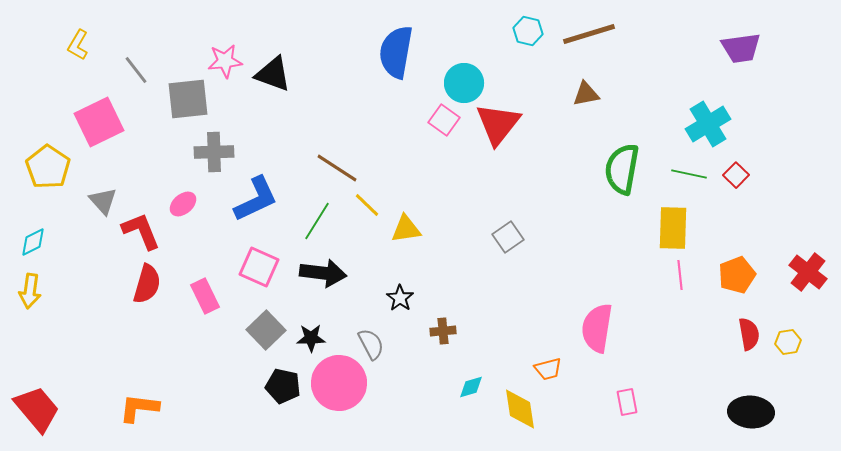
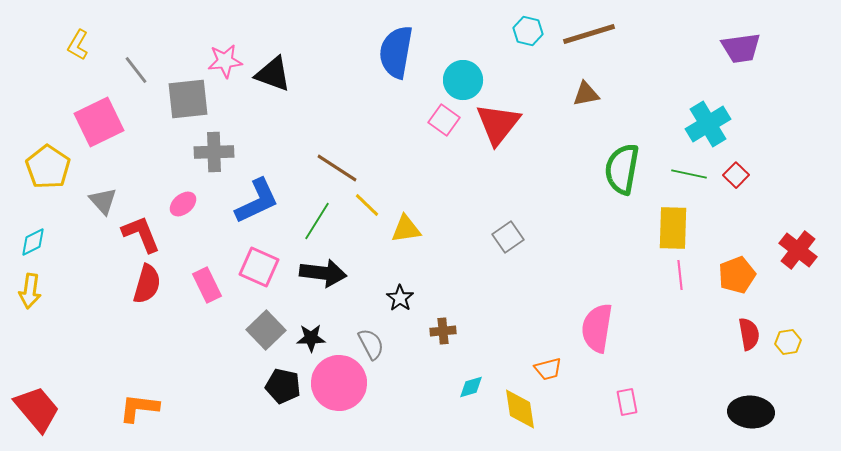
cyan circle at (464, 83): moved 1 px left, 3 px up
blue L-shape at (256, 199): moved 1 px right, 2 px down
red L-shape at (141, 231): moved 3 px down
red cross at (808, 272): moved 10 px left, 22 px up
pink rectangle at (205, 296): moved 2 px right, 11 px up
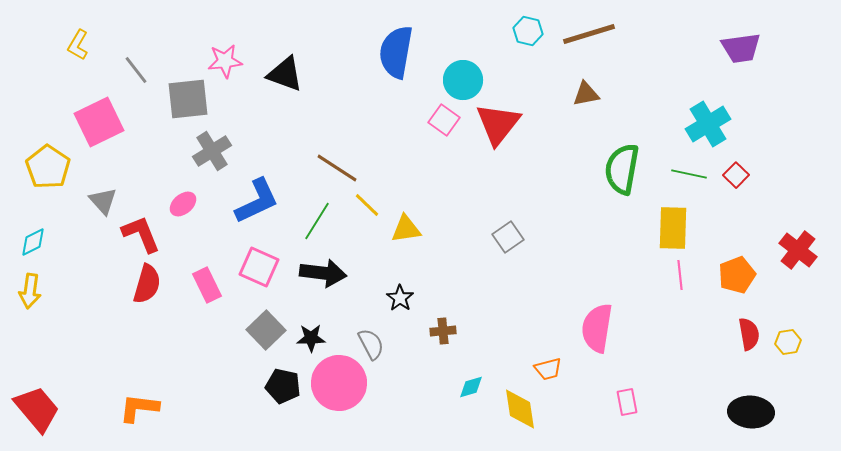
black triangle at (273, 74): moved 12 px right
gray cross at (214, 152): moved 2 px left, 1 px up; rotated 30 degrees counterclockwise
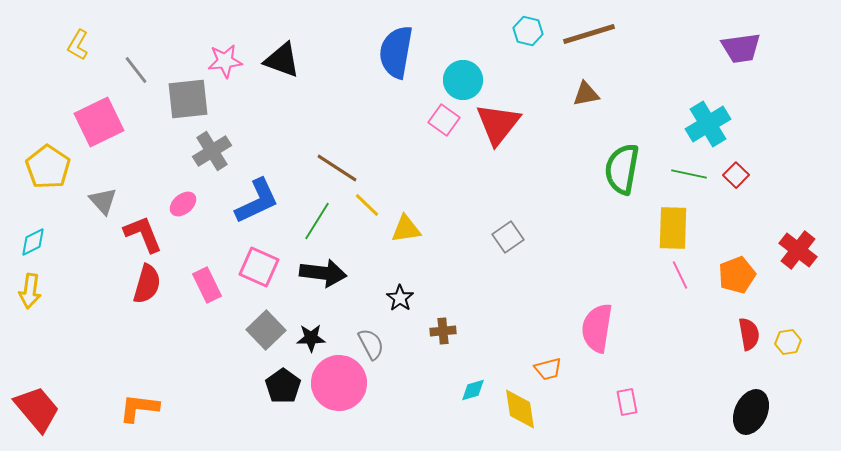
black triangle at (285, 74): moved 3 px left, 14 px up
red L-shape at (141, 234): moved 2 px right
pink line at (680, 275): rotated 20 degrees counterclockwise
black pentagon at (283, 386): rotated 24 degrees clockwise
cyan diamond at (471, 387): moved 2 px right, 3 px down
black ellipse at (751, 412): rotated 69 degrees counterclockwise
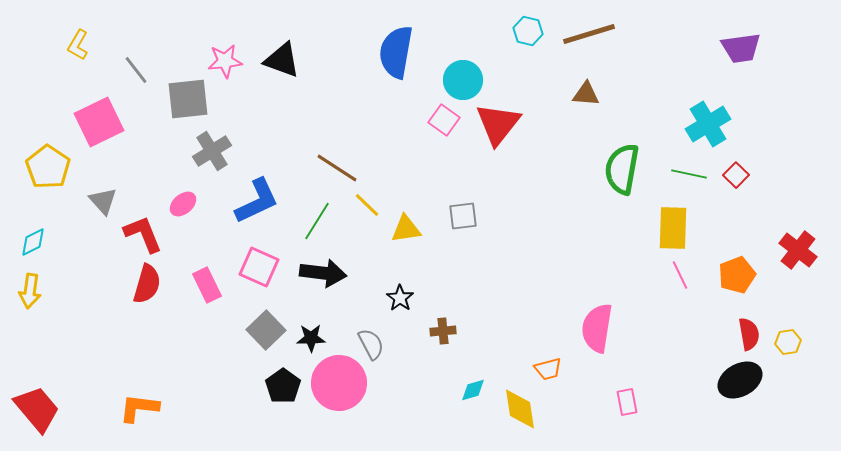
brown triangle at (586, 94): rotated 16 degrees clockwise
gray square at (508, 237): moved 45 px left, 21 px up; rotated 28 degrees clockwise
black ellipse at (751, 412): moved 11 px left, 32 px up; rotated 36 degrees clockwise
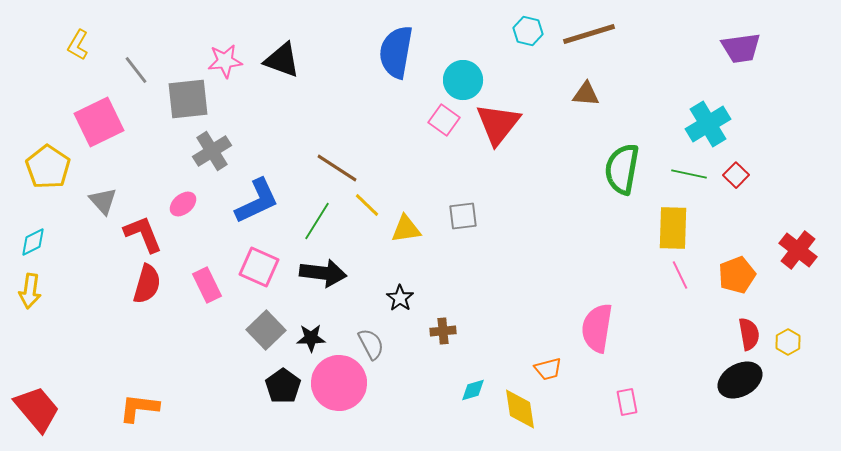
yellow hexagon at (788, 342): rotated 20 degrees counterclockwise
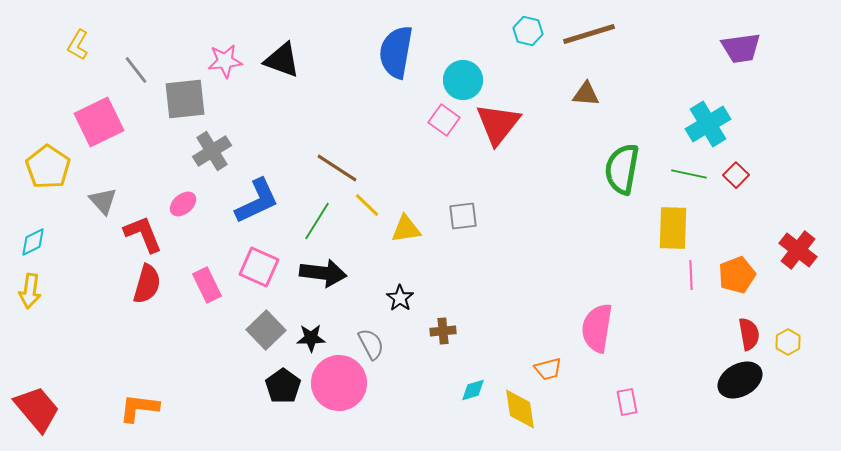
gray square at (188, 99): moved 3 px left
pink line at (680, 275): moved 11 px right; rotated 24 degrees clockwise
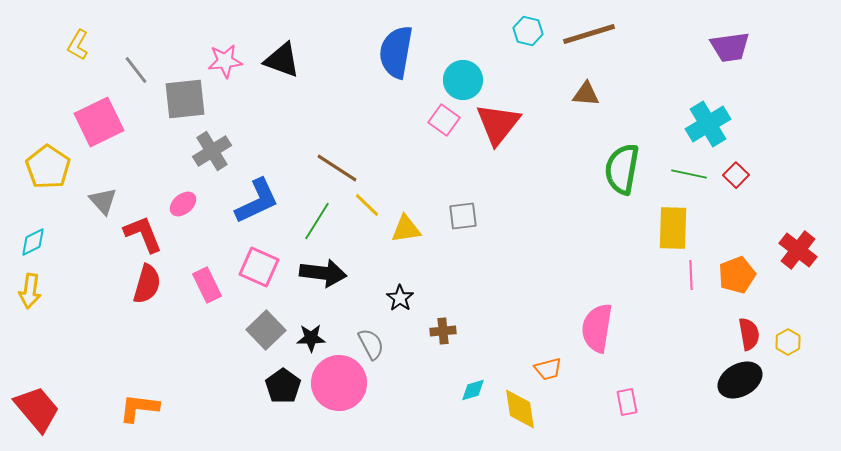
purple trapezoid at (741, 48): moved 11 px left, 1 px up
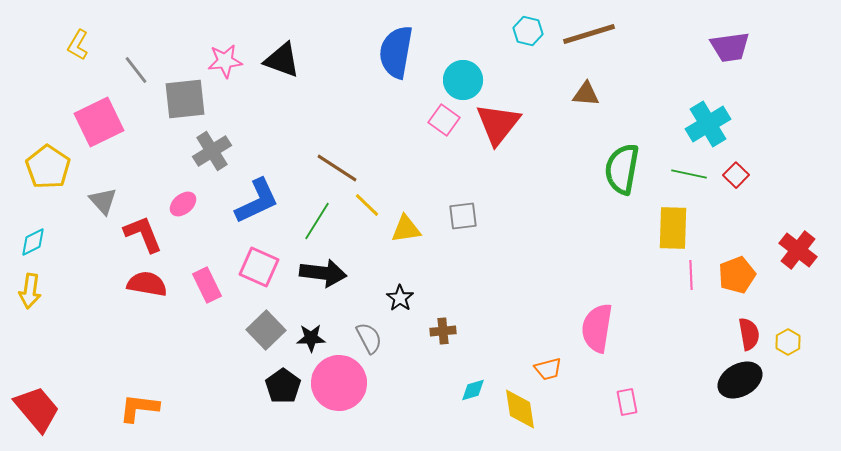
red semicircle at (147, 284): rotated 96 degrees counterclockwise
gray semicircle at (371, 344): moved 2 px left, 6 px up
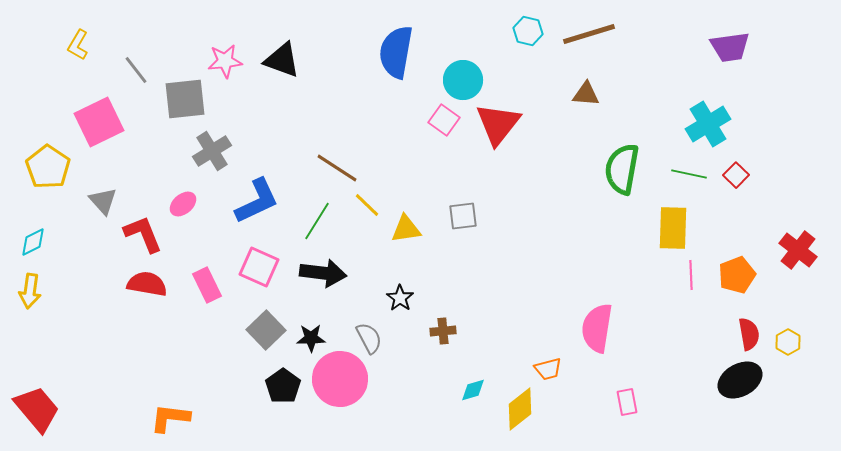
pink circle at (339, 383): moved 1 px right, 4 px up
orange L-shape at (139, 408): moved 31 px right, 10 px down
yellow diamond at (520, 409): rotated 60 degrees clockwise
